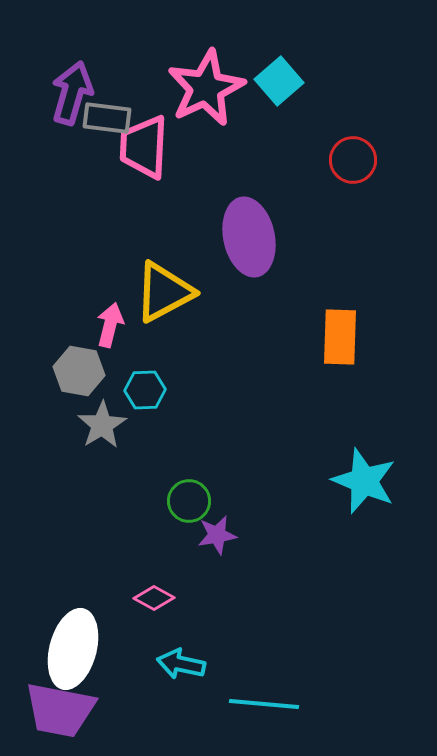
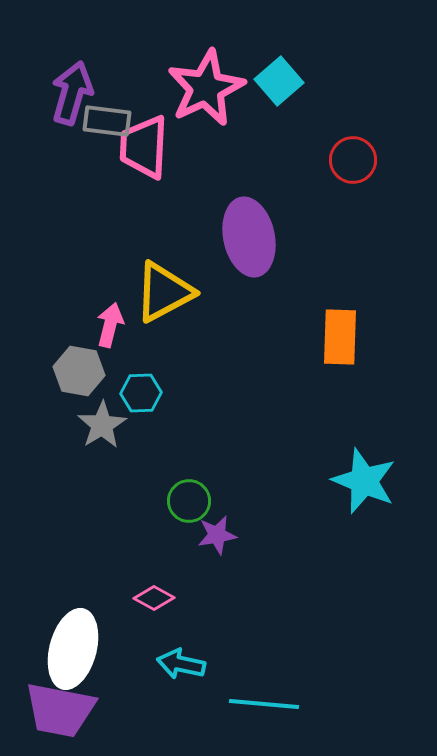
gray rectangle: moved 3 px down
cyan hexagon: moved 4 px left, 3 px down
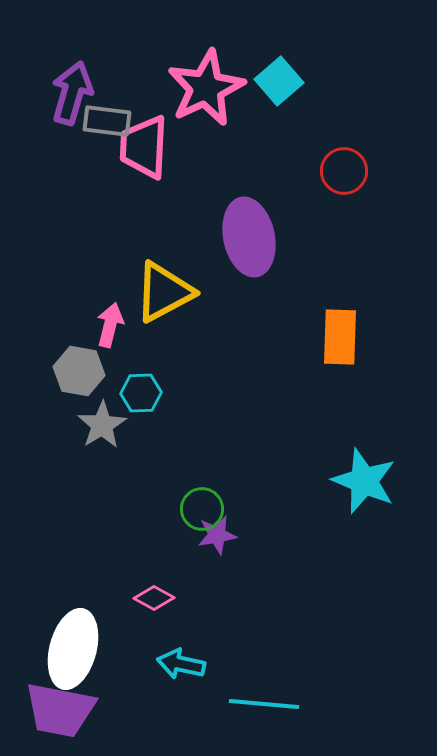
red circle: moved 9 px left, 11 px down
green circle: moved 13 px right, 8 px down
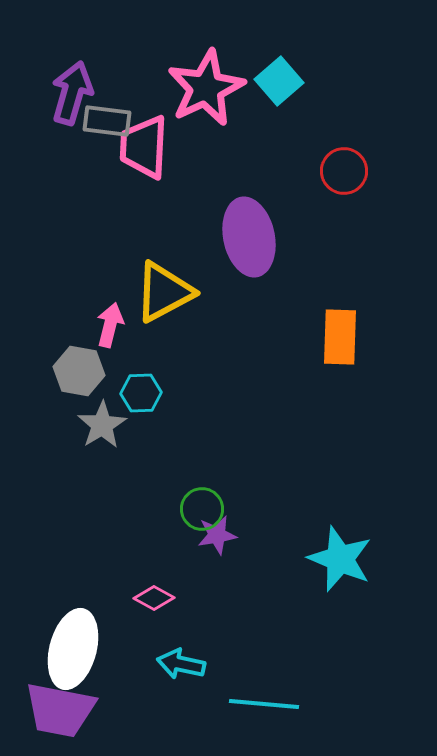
cyan star: moved 24 px left, 78 px down
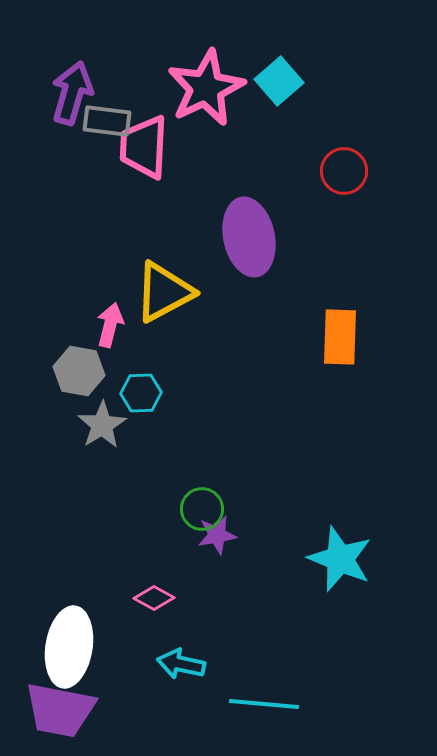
white ellipse: moved 4 px left, 2 px up; rotated 6 degrees counterclockwise
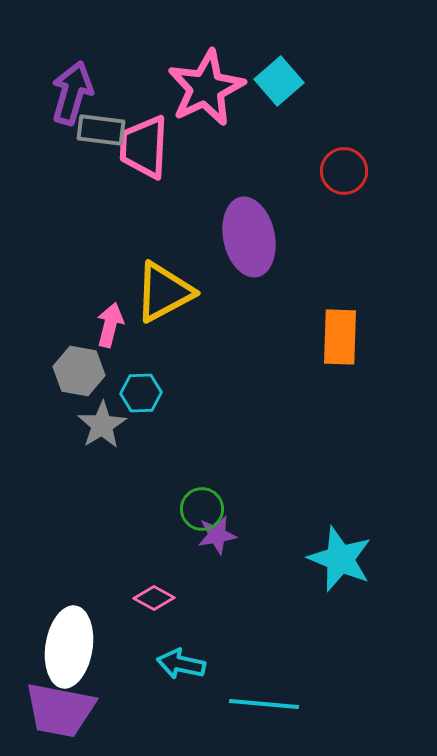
gray rectangle: moved 6 px left, 9 px down
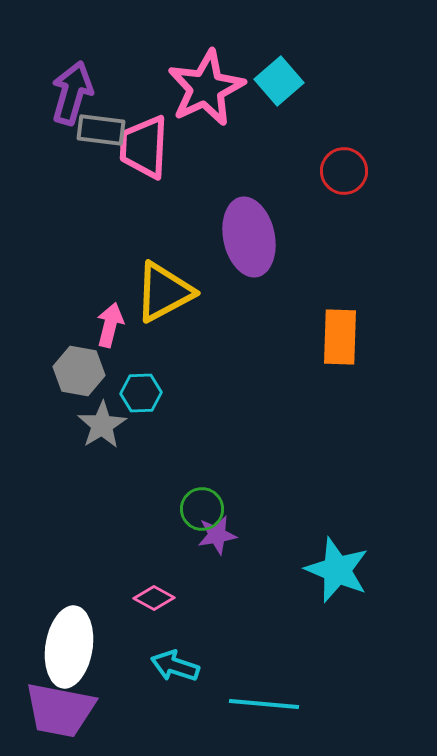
cyan star: moved 3 px left, 11 px down
cyan arrow: moved 6 px left, 2 px down; rotated 6 degrees clockwise
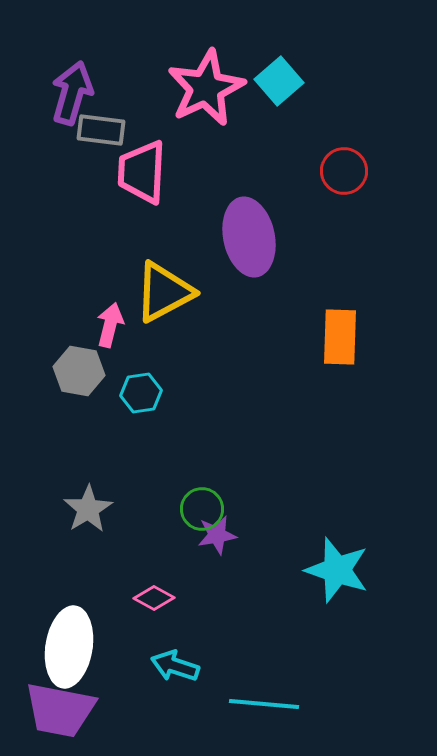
pink trapezoid: moved 2 px left, 25 px down
cyan hexagon: rotated 6 degrees counterclockwise
gray star: moved 14 px left, 84 px down
cyan star: rotated 4 degrees counterclockwise
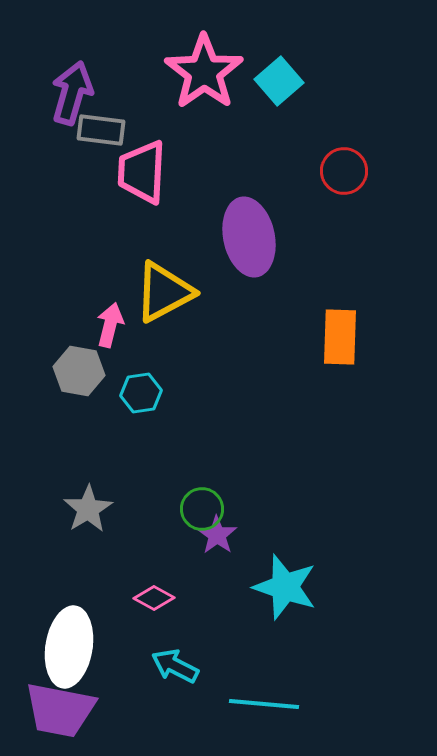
pink star: moved 2 px left, 16 px up; rotated 10 degrees counterclockwise
purple star: rotated 27 degrees counterclockwise
cyan star: moved 52 px left, 17 px down
cyan arrow: rotated 9 degrees clockwise
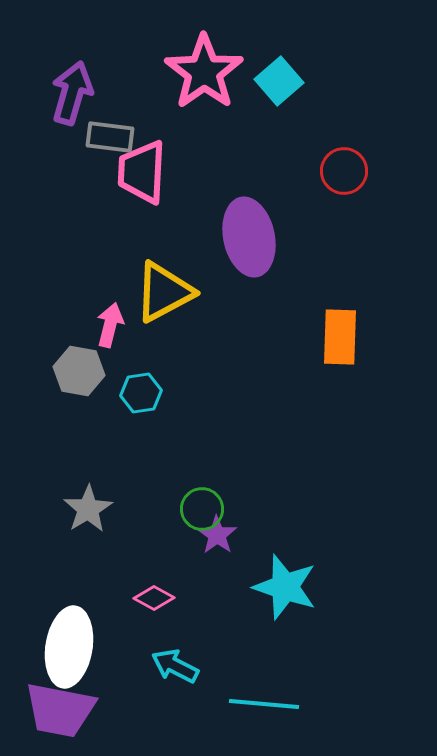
gray rectangle: moved 9 px right, 7 px down
